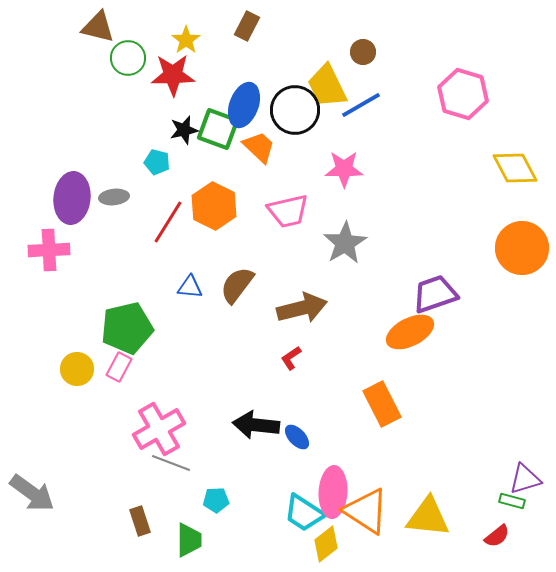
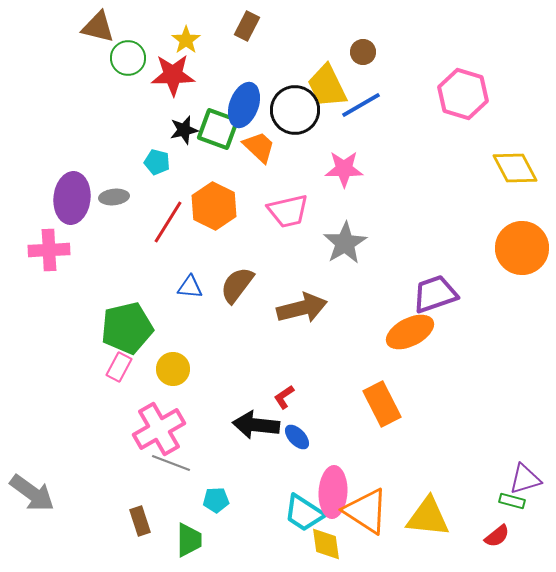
red L-shape at (291, 358): moved 7 px left, 39 px down
yellow circle at (77, 369): moved 96 px right
yellow diamond at (326, 544): rotated 60 degrees counterclockwise
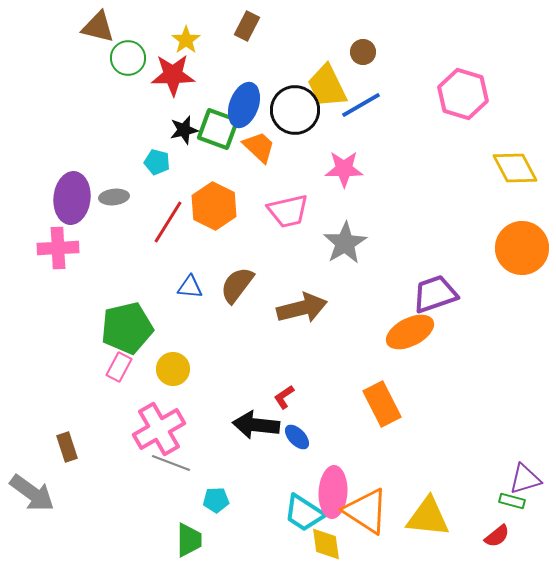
pink cross at (49, 250): moved 9 px right, 2 px up
brown rectangle at (140, 521): moved 73 px left, 74 px up
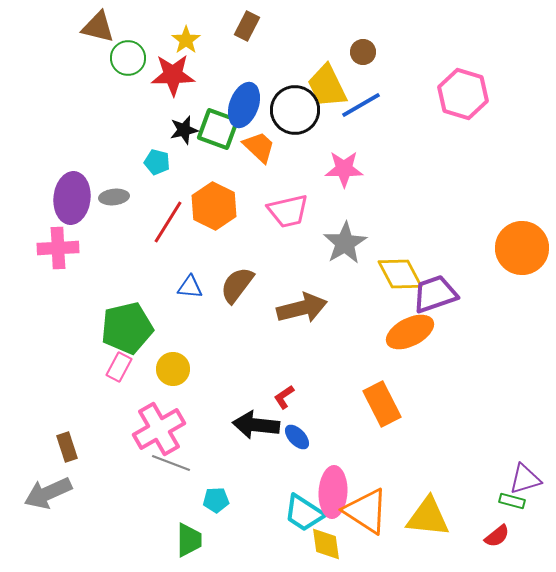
yellow diamond at (515, 168): moved 115 px left, 106 px down
gray arrow at (32, 493): moved 16 px right; rotated 120 degrees clockwise
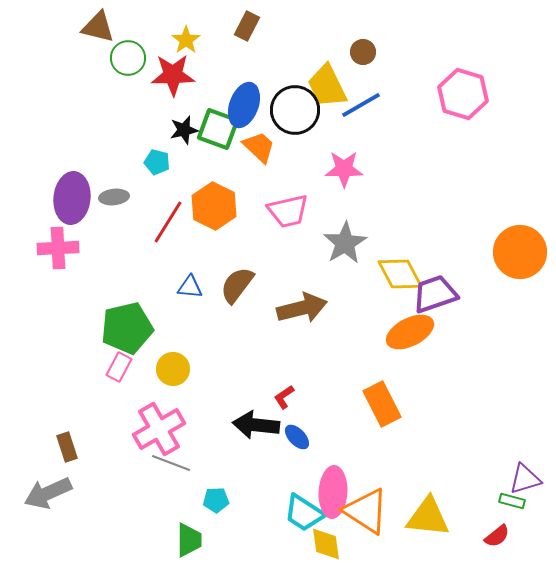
orange circle at (522, 248): moved 2 px left, 4 px down
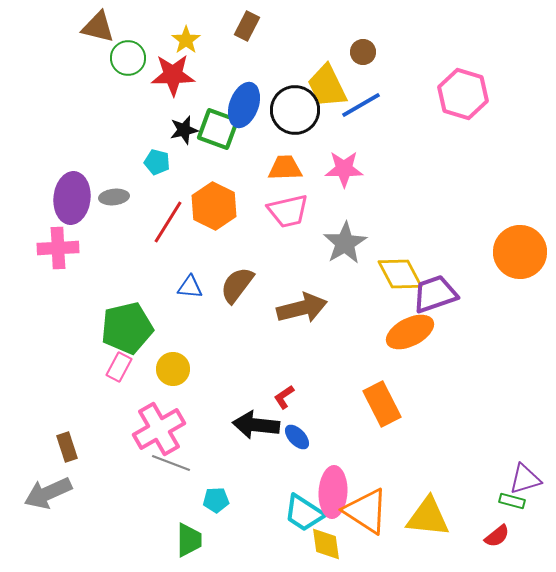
orange trapezoid at (259, 147): moved 26 px right, 21 px down; rotated 45 degrees counterclockwise
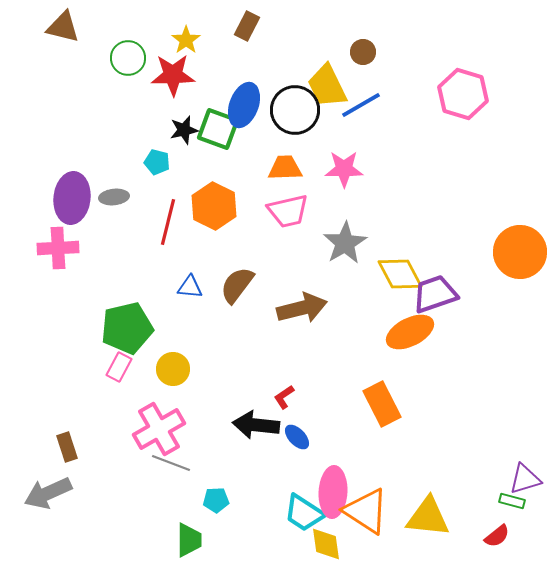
brown triangle at (98, 27): moved 35 px left
red line at (168, 222): rotated 18 degrees counterclockwise
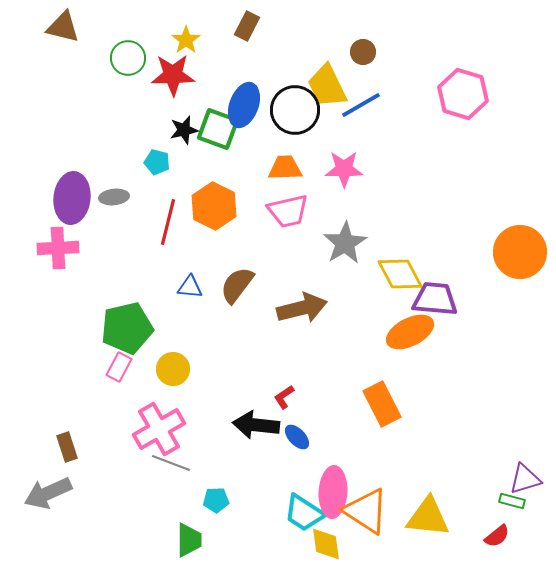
purple trapezoid at (435, 294): moved 5 px down; rotated 24 degrees clockwise
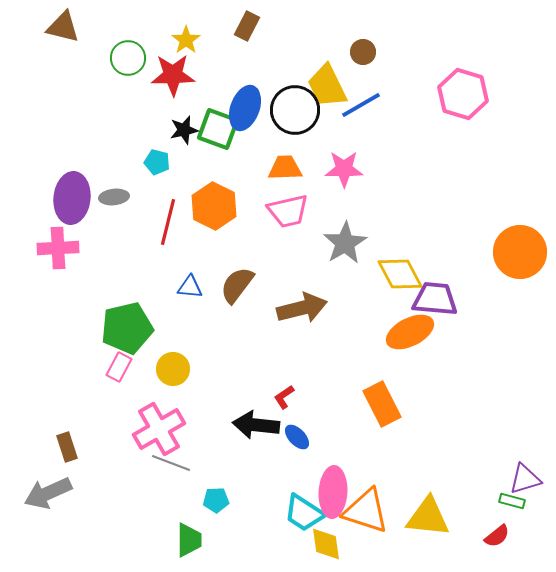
blue ellipse at (244, 105): moved 1 px right, 3 px down
orange triangle at (366, 511): rotated 15 degrees counterclockwise
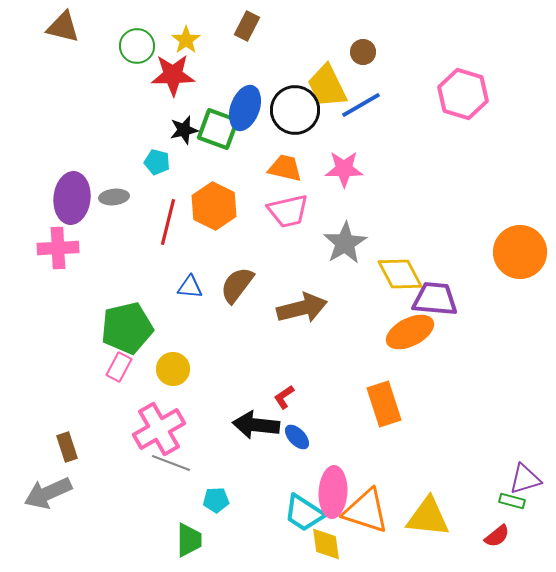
green circle at (128, 58): moved 9 px right, 12 px up
orange trapezoid at (285, 168): rotated 15 degrees clockwise
orange rectangle at (382, 404): moved 2 px right; rotated 9 degrees clockwise
